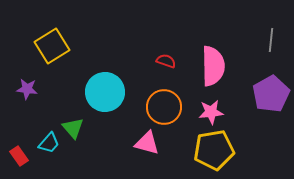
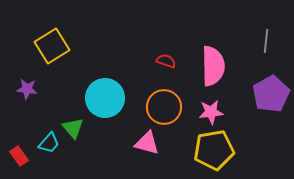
gray line: moved 5 px left, 1 px down
cyan circle: moved 6 px down
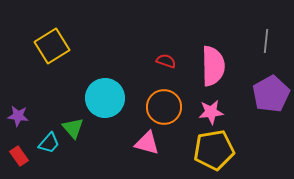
purple star: moved 9 px left, 27 px down
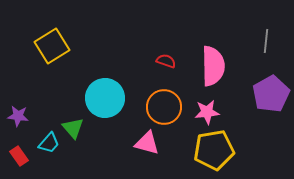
pink star: moved 4 px left
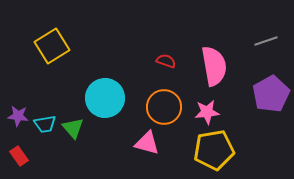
gray line: rotated 65 degrees clockwise
pink semicircle: moved 1 px right; rotated 9 degrees counterclockwise
cyan trapezoid: moved 4 px left, 19 px up; rotated 40 degrees clockwise
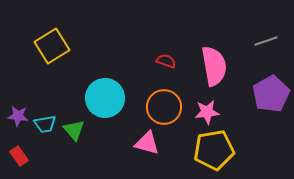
green triangle: moved 1 px right, 2 px down
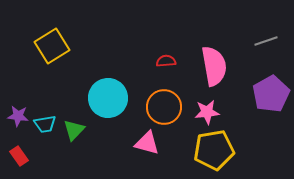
red semicircle: rotated 24 degrees counterclockwise
cyan circle: moved 3 px right
green triangle: rotated 25 degrees clockwise
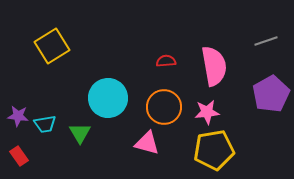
green triangle: moved 6 px right, 3 px down; rotated 15 degrees counterclockwise
